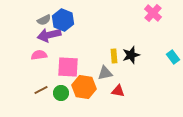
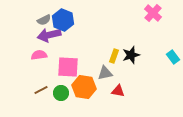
yellow rectangle: rotated 24 degrees clockwise
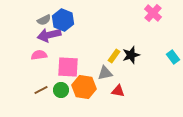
yellow rectangle: rotated 16 degrees clockwise
green circle: moved 3 px up
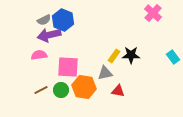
black star: rotated 18 degrees clockwise
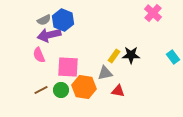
pink semicircle: rotated 105 degrees counterclockwise
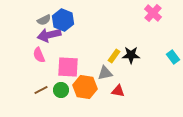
orange hexagon: moved 1 px right
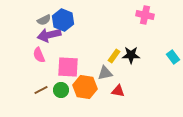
pink cross: moved 8 px left, 2 px down; rotated 30 degrees counterclockwise
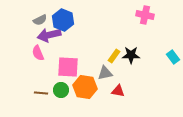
gray semicircle: moved 4 px left
pink semicircle: moved 1 px left, 2 px up
brown line: moved 3 px down; rotated 32 degrees clockwise
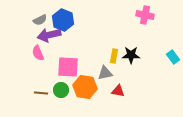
yellow rectangle: rotated 24 degrees counterclockwise
